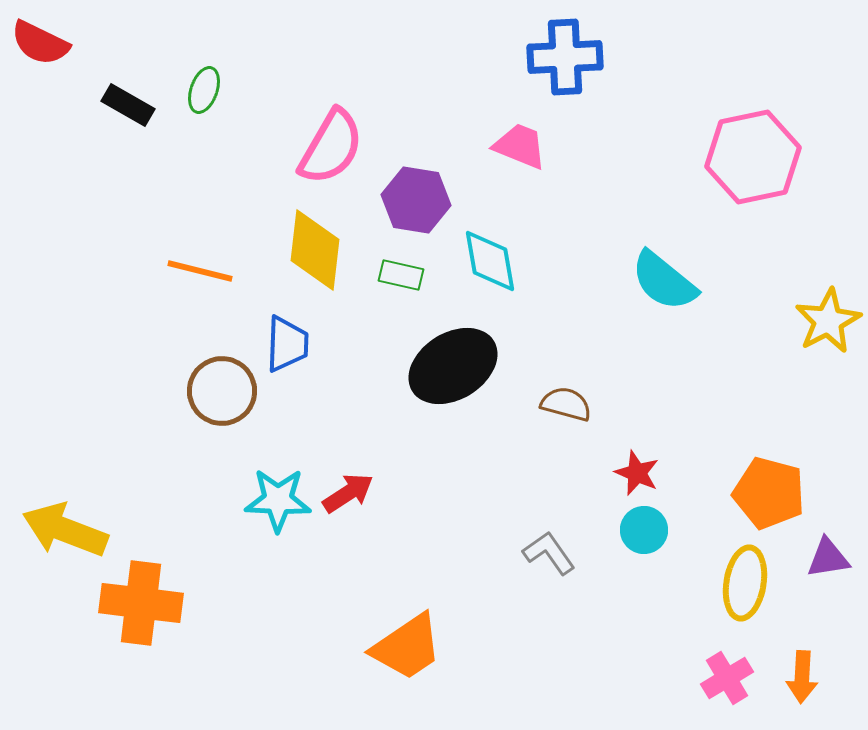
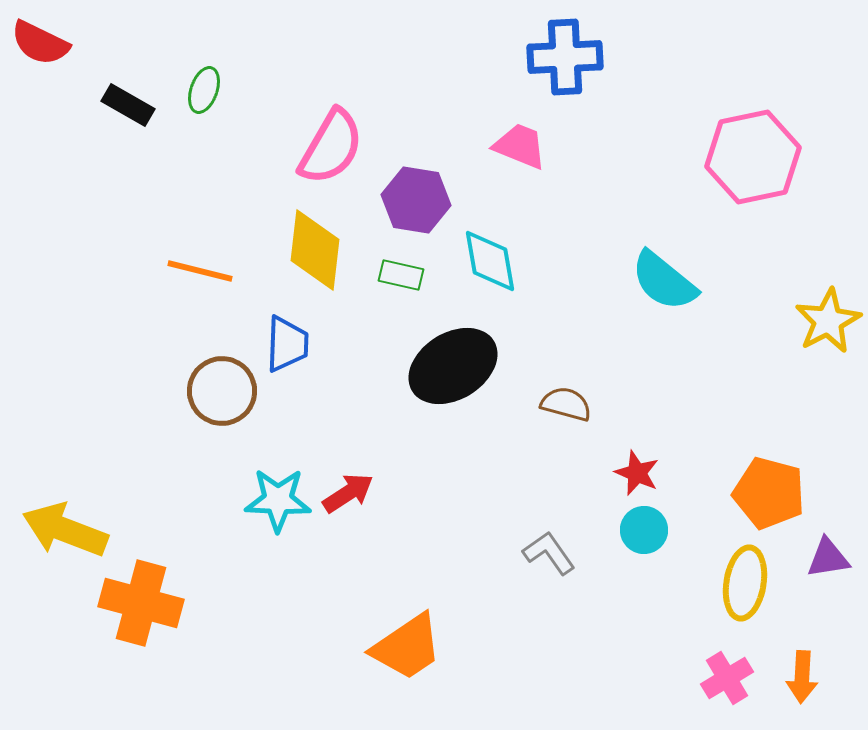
orange cross: rotated 8 degrees clockwise
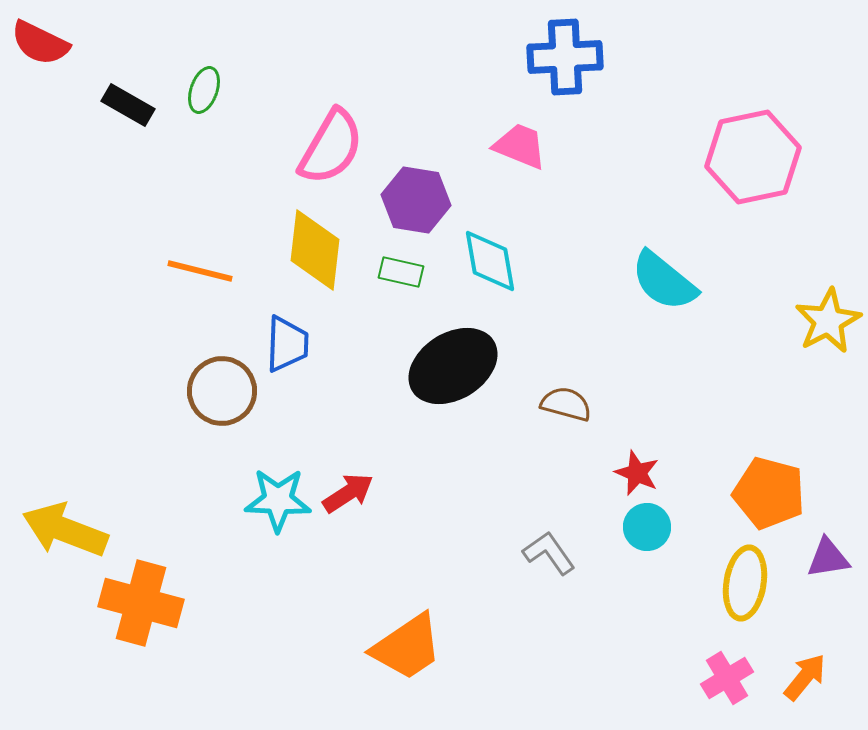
green rectangle: moved 3 px up
cyan circle: moved 3 px right, 3 px up
orange arrow: moved 3 px right; rotated 144 degrees counterclockwise
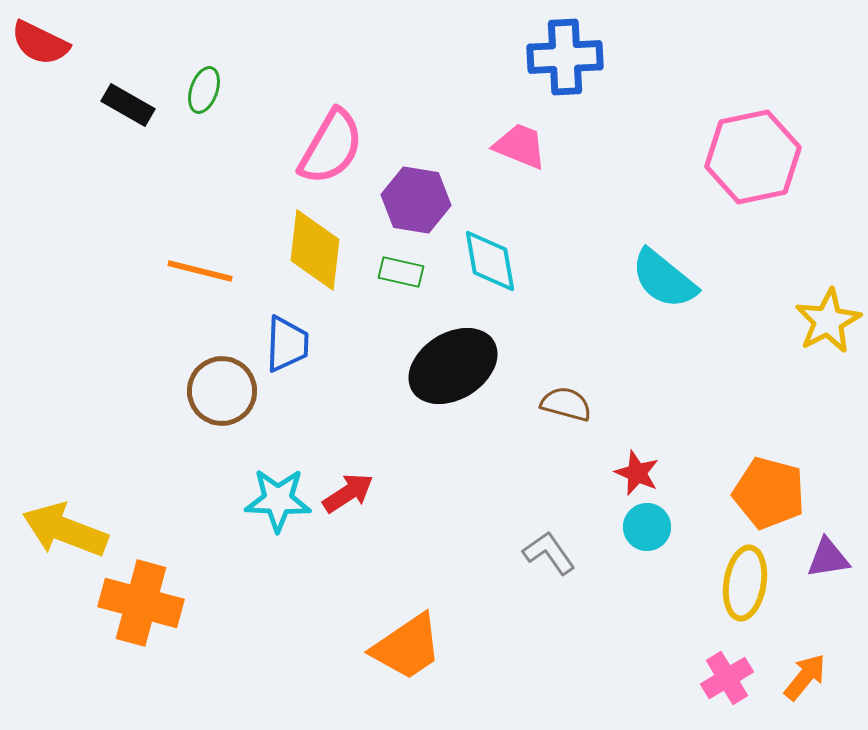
cyan semicircle: moved 2 px up
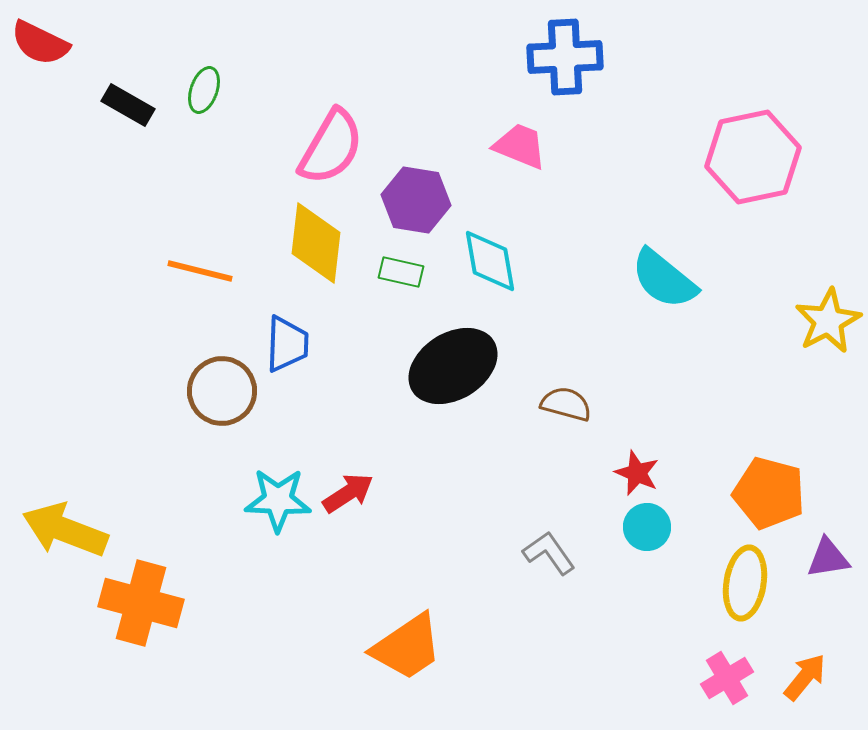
yellow diamond: moved 1 px right, 7 px up
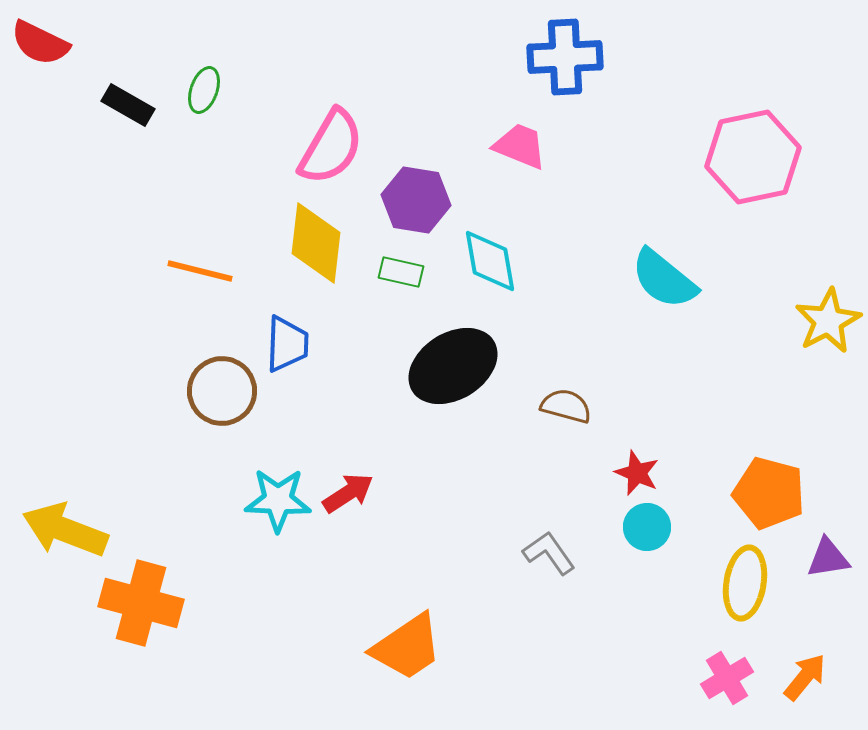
brown semicircle: moved 2 px down
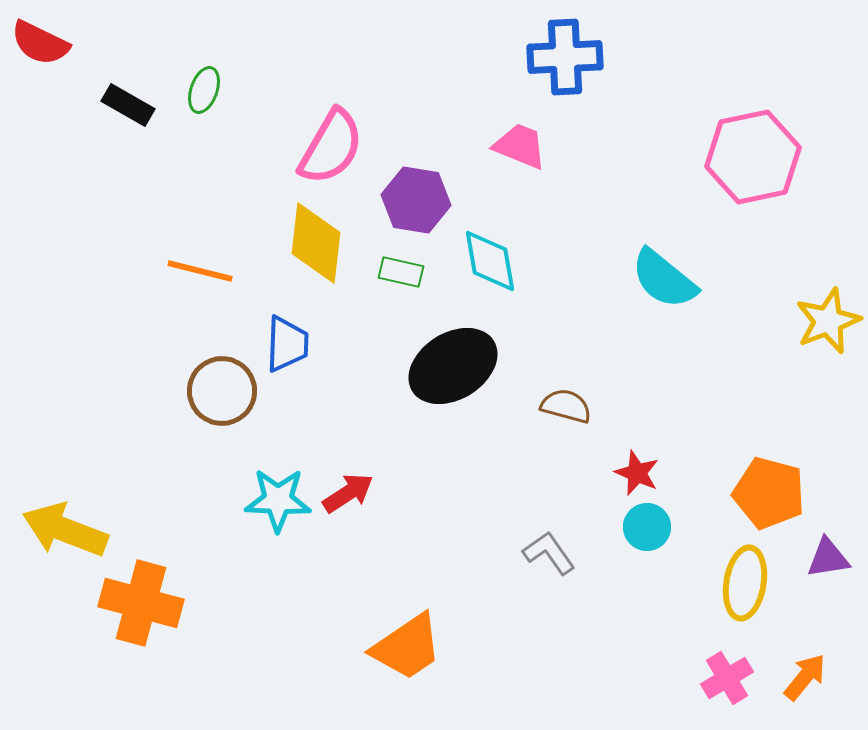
yellow star: rotated 6 degrees clockwise
